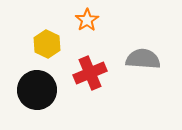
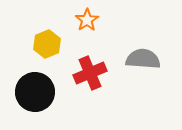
yellow hexagon: rotated 12 degrees clockwise
black circle: moved 2 px left, 2 px down
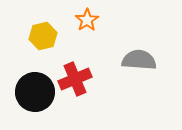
yellow hexagon: moved 4 px left, 8 px up; rotated 8 degrees clockwise
gray semicircle: moved 4 px left, 1 px down
red cross: moved 15 px left, 6 px down
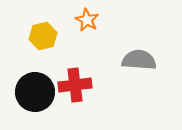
orange star: rotated 10 degrees counterclockwise
red cross: moved 6 px down; rotated 16 degrees clockwise
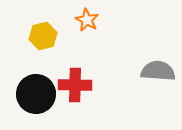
gray semicircle: moved 19 px right, 11 px down
red cross: rotated 8 degrees clockwise
black circle: moved 1 px right, 2 px down
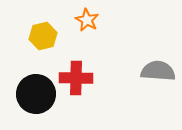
red cross: moved 1 px right, 7 px up
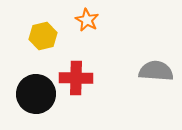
gray semicircle: moved 2 px left
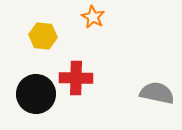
orange star: moved 6 px right, 3 px up
yellow hexagon: rotated 20 degrees clockwise
gray semicircle: moved 1 px right, 22 px down; rotated 8 degrees clockwise
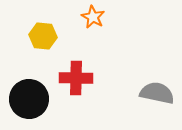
black circle: moved 7 px left, 5 px down
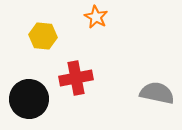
orange star: moved 3 px right
red cross: rotated 12 degrees counterclockwise
